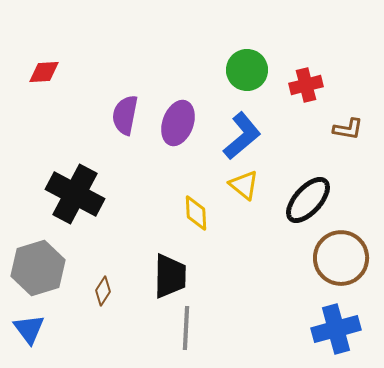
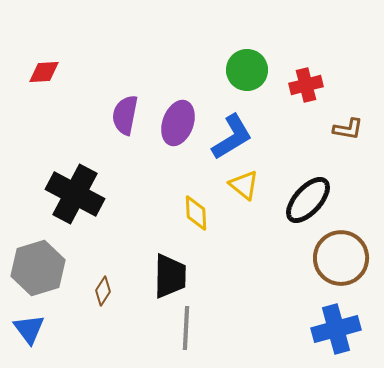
blue L-shape: moved 10 px left, 1 px down; rotated 9 degrees clockwise
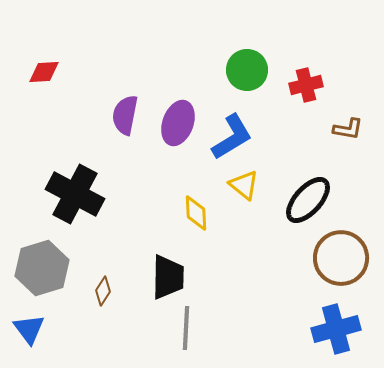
gray hexagon: moved 4 px right
black trapezoid: moved 2 px left, 1 px down
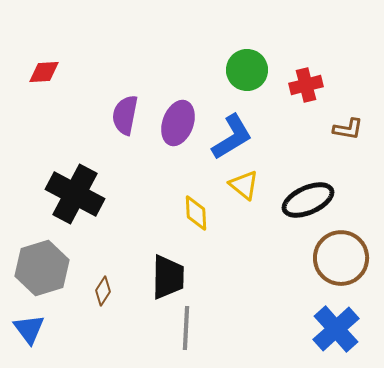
black ellipse: rotated 24 degrees clockwise
blue cross: rotated 27 degrees counterclockwise
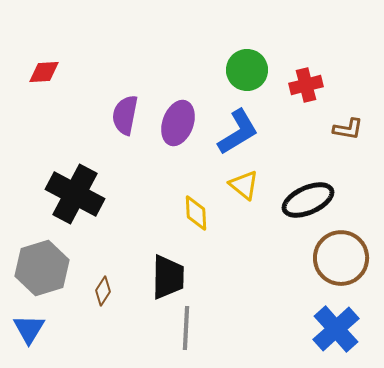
blue L-shape: moved 6 px right, 5 px up
blue triangle: rotated 8 degrees clockwise
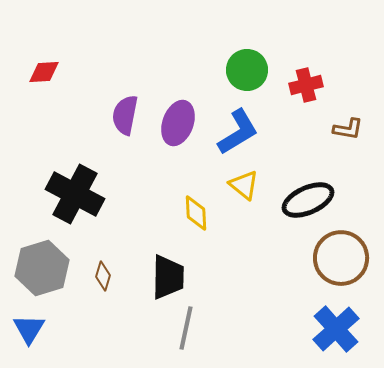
brown diamond: moved 15 px up; rotated 16 degrees counterclockwise
gray line: rotated 9 degrees clockwise
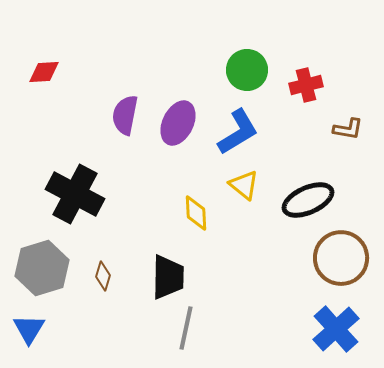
purple ellipse: rotated 6 degrees clockwise
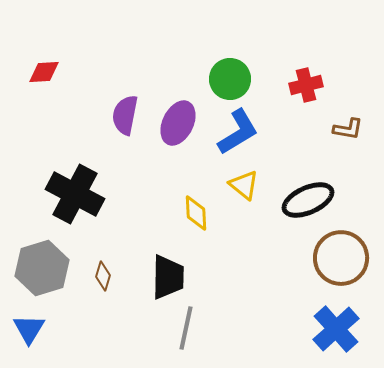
green circle: moved 17 px left, 9 px down
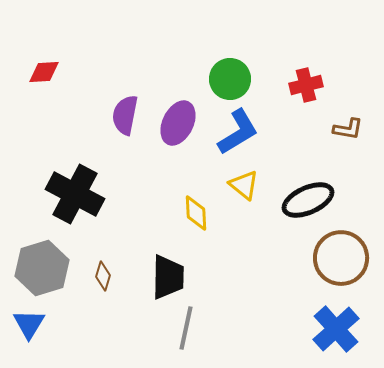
blue triangle: moved 5 px up
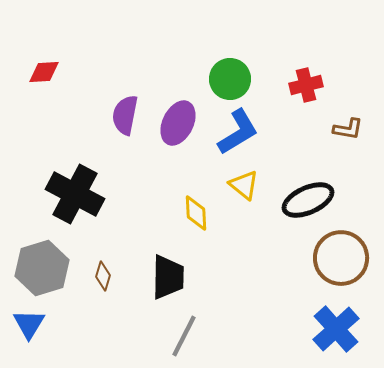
gray line: moved 2 px left, 8 px down; rotated 15 degrees clockwise
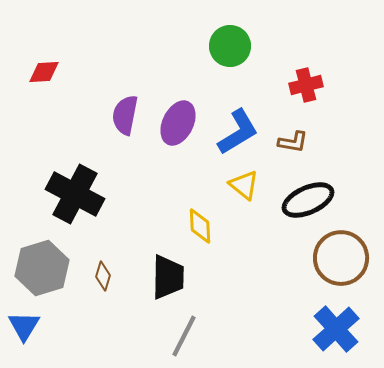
green circle: moved 33 px up
brown L-shape: moved 55 px left, 13 px down
yellow diamond: moved 4 px right, 13 px down
blue triangle: moved 5 px left, 2 px down
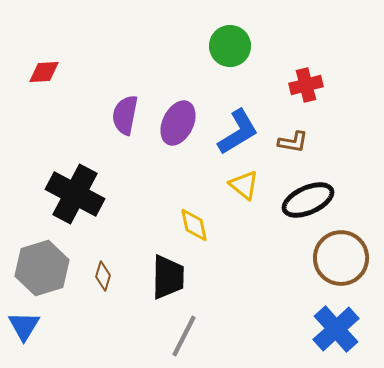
yellow diamond: moved 6 px left, 1 px up; rotated 9 degrees counterclockwise
